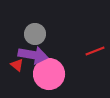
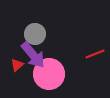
red line: moved 3 px down
purple arrow: rotated 40 degrees clockwise
red triangle: rotated 40 degrees clockwise
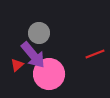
gray circle: moved 4 px right, 1 px up
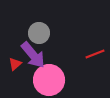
red triangle: moved 2 px left, 1 px up
pink circle: moved 6 px down
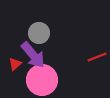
red line: moved 2 px right, 3 px down
pink circle: moved 7 px left
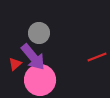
purple arrow: moved 2 px down
pink circle: moved 2 px left
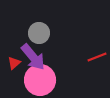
red triangle: moved 1 px left, 1 px up
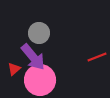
red triangle: moved 6 px down
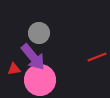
red triangle: rotated 32 degrees clockwise
